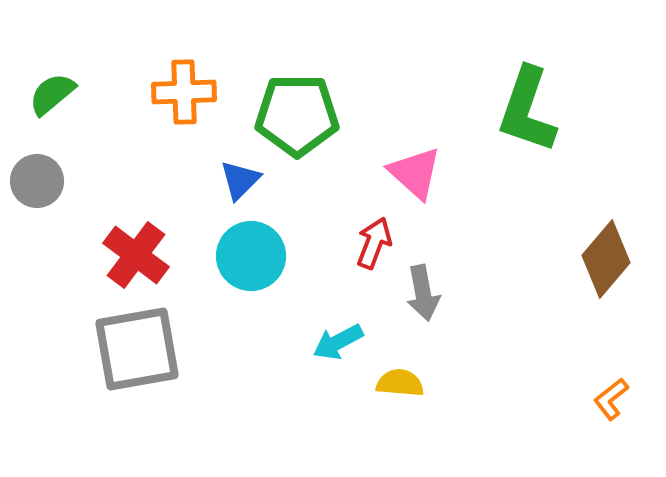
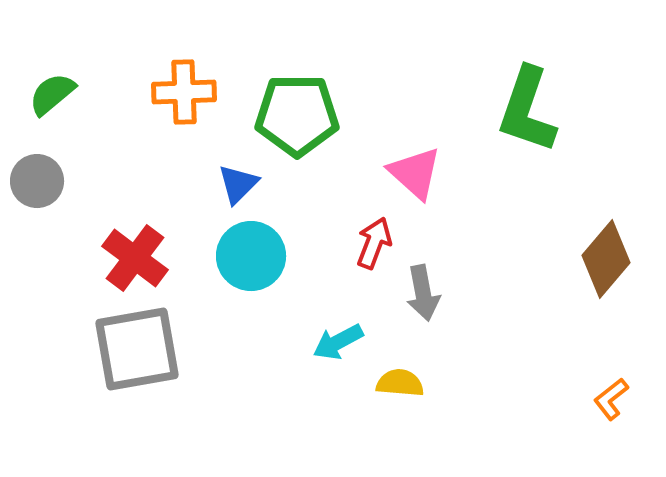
blue triangle: moved 2 px left, 4 px down
red cross: moved 1 px left, 3 px down
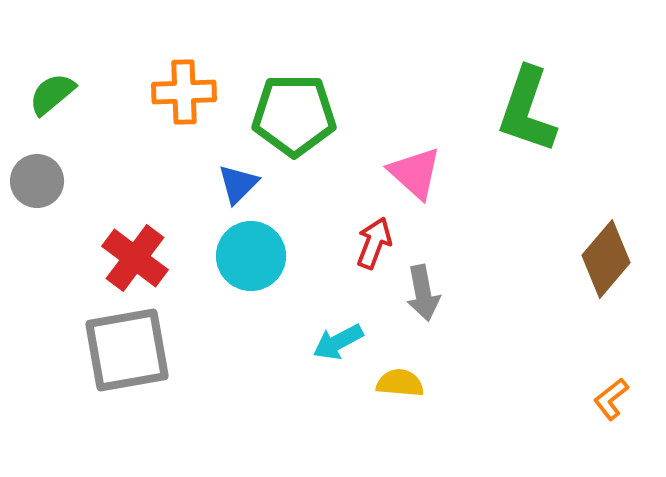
green pentagon: moved 3 px left
gray square: moved 10 px left, 1 px down
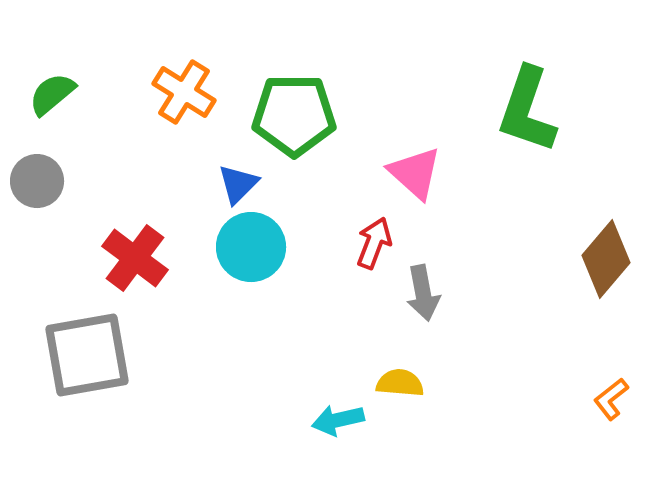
orange cross: rotated 34 degrees clockwise
cyan circle: moved 9 px up
cyan arrow: moved 78 px down; rotated 15 degrees clockwise
gray square: moved 40 px left, 5 px down
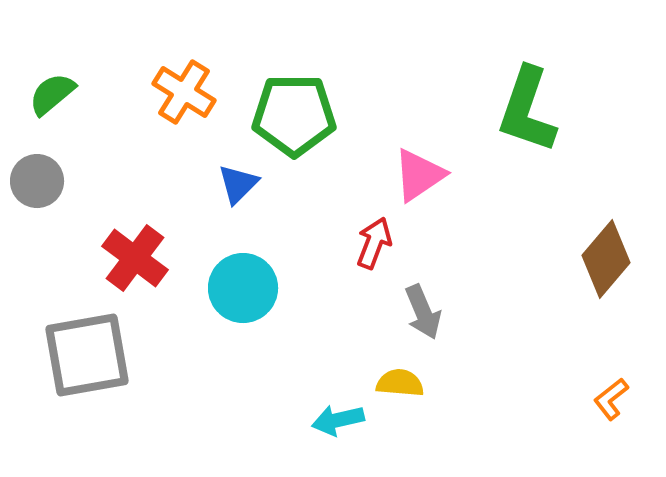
pink triangle: moved 4 px right, 2 px down; rotated 44 degrees clockwise
cyan circle: moved 8 px left, 41 px down
gray arrow: moved 19 px down; rotated 12 degrees counterclockwise
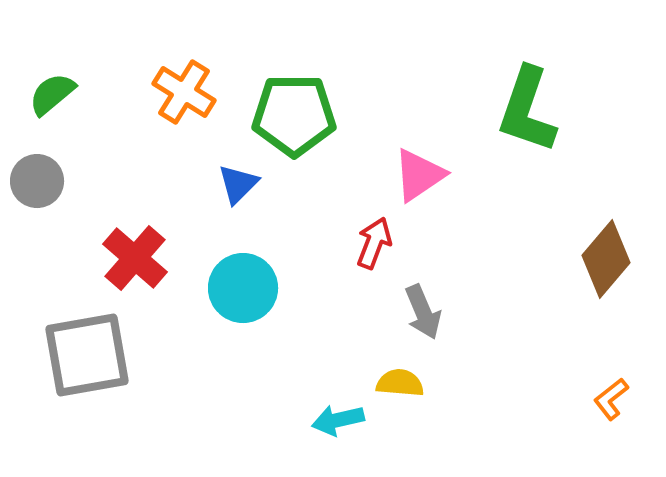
red cross: rotated 4 degrees clockwise
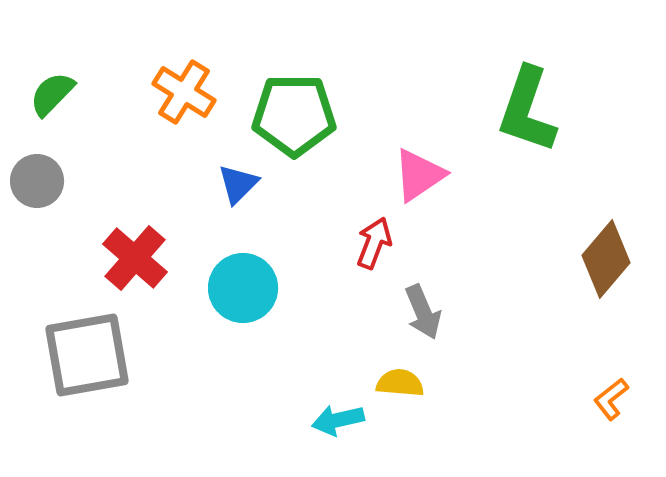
green semicircle: rotated 6 degrees counterclockwise
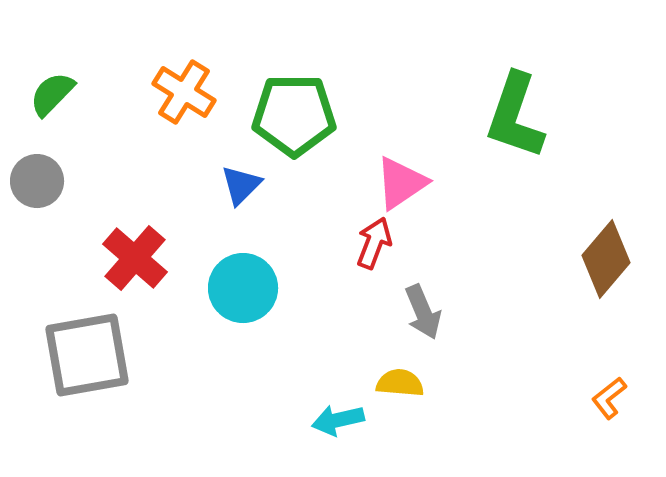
green L-shape: moved 12 px left, 6 px down
pink triangle: moved 18 px left, 8 px down
blue triangle: moved 3 px right, 1 px down
orange L-shape: moved 2 px left, 1 px up
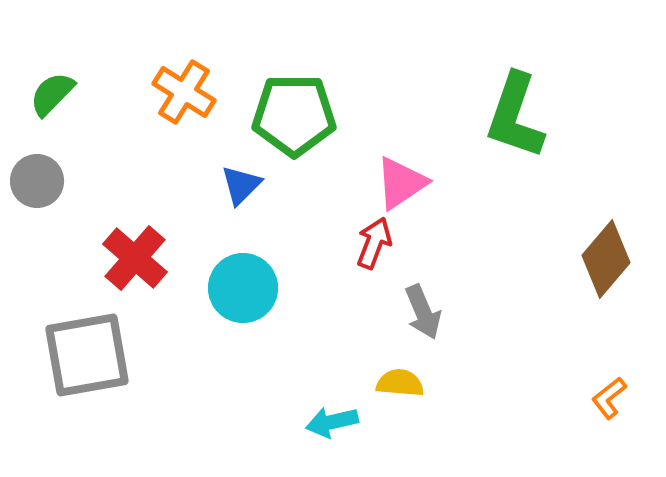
cyan arrow: moved 6 px left, 2 px down
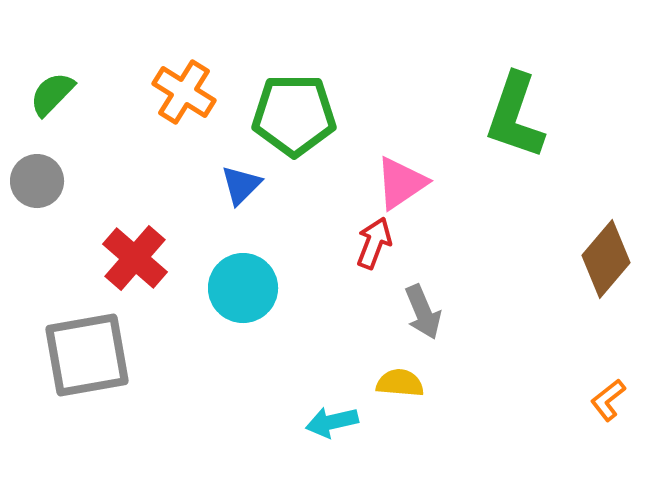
orange L-shape: moved 1 px left, 2 px down
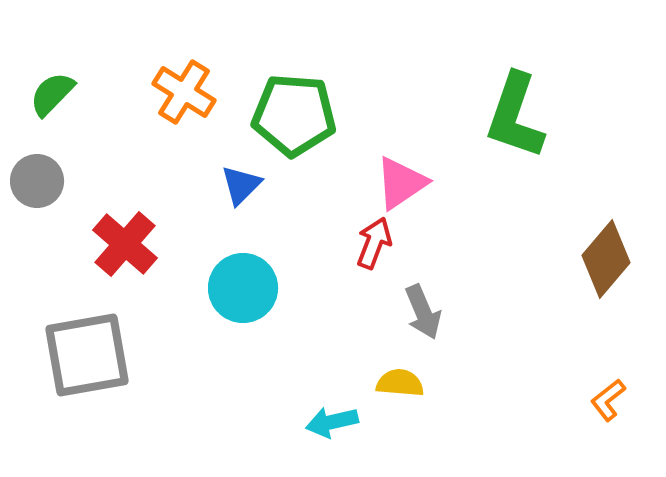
green pentagon: rotated 4 degrees clockwise
red cross: moved 10 px left, 14 px up
